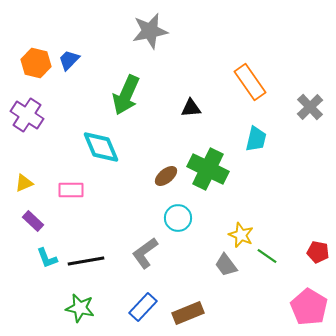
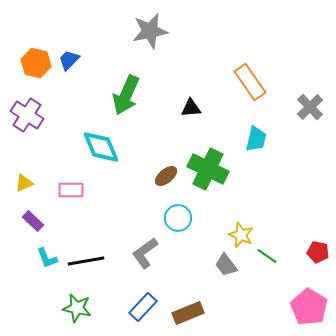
green star: moved 3 px left
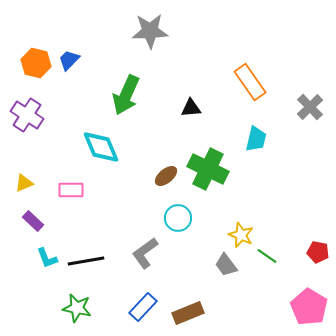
gray star: rotated 9 degrees clockwise
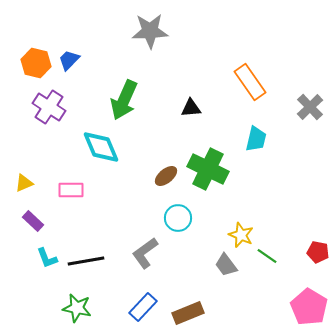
green arrow: moved 2 px left, 5 px down
purple cross: moved 22 px right, 8 px up
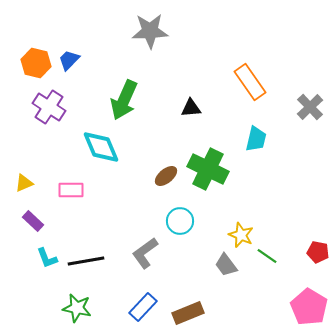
cyan circle: moved 2 px right, 3 px down
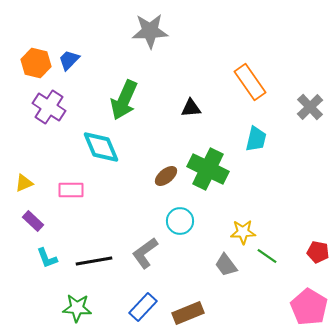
yellow star: moved 2 px right, 3 px up; rotated 25 degrees counterclockwise
black line: moved 8 px right
green star: rotated 8 degrees counterclockwise
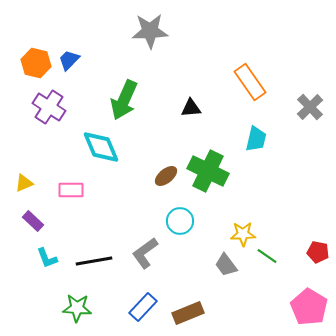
green cross: moved 2 px down
yellow star: moved 2 px down
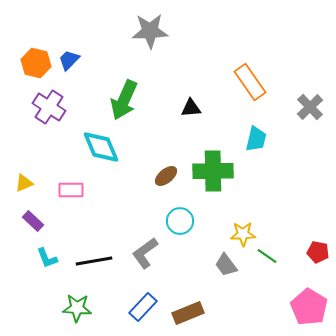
green cross: moved 5 px right; rotated 27 degrees counterclockwise
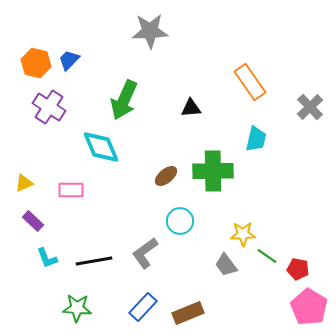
red pentagon: moved 20 px left, 17 px down
